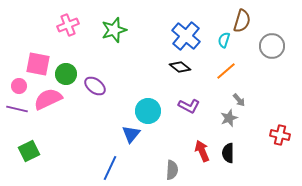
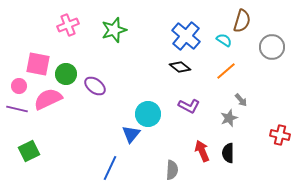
cyan semicircle: rotated 105 degrees clockwise
gray circle: moved 1 px down
gray arrow: moved 2 px right
cyan circle: moved 3 px down
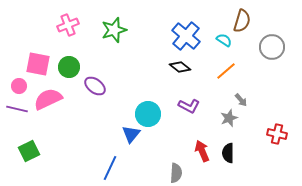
green circle: moved 3 px right, 7 px up
red cross: moved 3 px left, 1 px up
gray semicircle: moved 4 px right, 3 px down
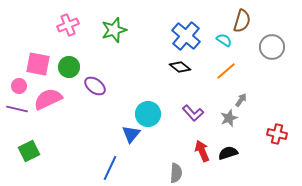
gray arrow: rotated 104 degrees counterclockwise
purple L-shape: moved 4 px right, 7 px down; rotated 20 degrees clockwise
black semicircle: rotated 72 degrees clockwise
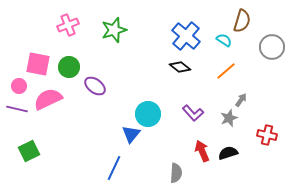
red cross: moved 10 px left, 1 px down
blue line: moved 4 px right
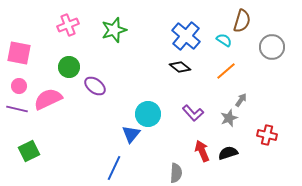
pink square: moved 19 px left, 11 px up
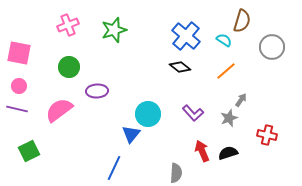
purple ellipse: moved 2 px right, 5 px down; rotated 40 degrees counterclockwise
pink semicircle: moved 11 px right, 11 px down; rotated 12 degrees counterclockwise
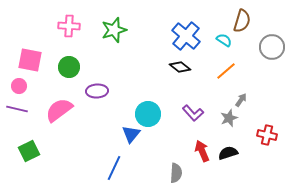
pink cross: moved 1 px right, 1 px down; rotated 25 degrees clockwise
pink square: moved 11 px right, 7 px down
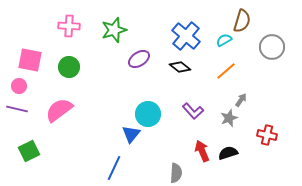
cyan semicircle: rotated 63 degrees counterclockwise
purple ellipse: moved 42 px right, 32 px up; rotated 30 degrees counterclockwise
purple L-shape: moved 2 px up
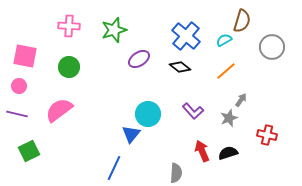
pink square: moved 5 px left, 4 px up
purple line: moved 5 px down
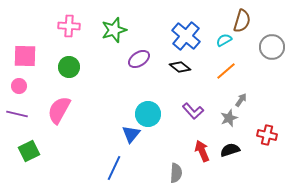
pink square: rotated 10 degrees counterclockwise
pink semicircle: rotated 24 degrees counterclockwise
black semicircle: moved 2 px right, 3 px up
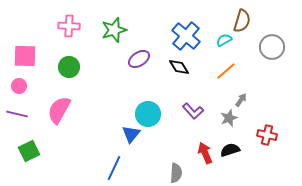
black diamond: moved 1 px left; rotated 20 degrees clockwise
red arrow: moved 3 px right, 2 px down
